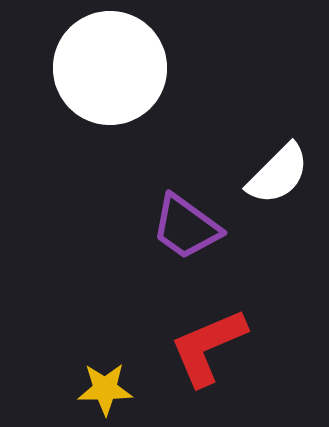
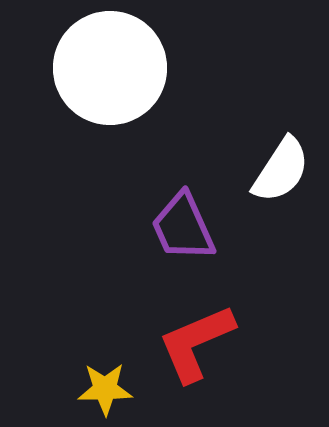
white semicircle: moved 3 px right, 4 px up; rotated 12 degrees counterclockwise
purple trapezoid: moved 3 px left; rotated 30 degrees clockwise
red L-shape: moved 12 px left, 4 px up
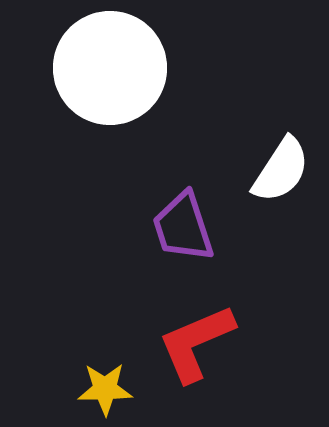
purple trapezoid: rotated 6 degrees clockwise
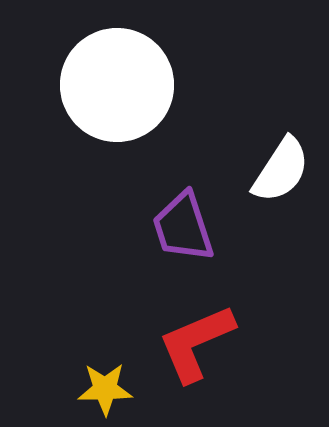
white circle: moved 7 px right, 17 px down
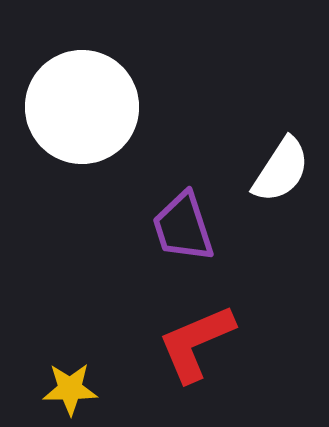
white circle: moved 35 px left, 22 px down
yellow star: moved 35 px left
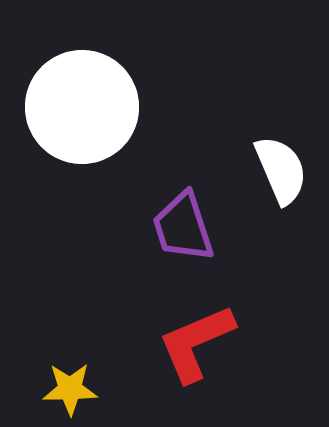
white semicircle: rotated 56 degrees counterclockwise
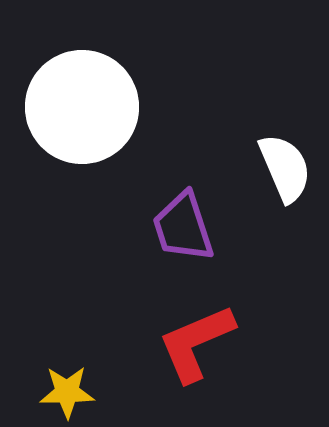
white semicircle: moved 4 px right, 2 px up
yellow star: moved 3 px left, 3 px down
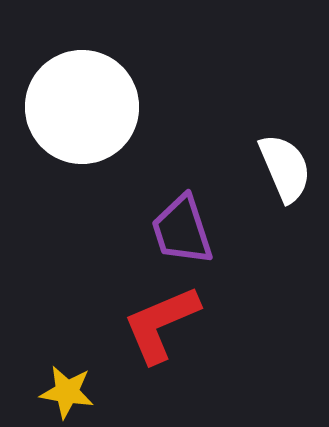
purple trapezoid: moved 1 px left, 3 px down
red L-shape: moved 35 px left, 19 px up
yellow star: rotated 10 degrees clockwise
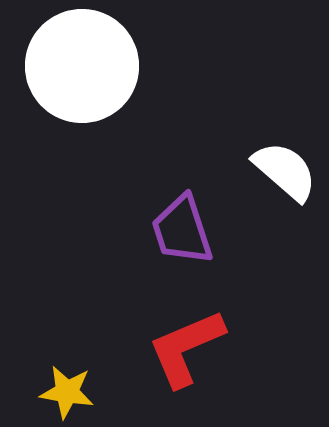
white circle: moved 41 px up
white semicircle: moved 3 px down; rotated 26 degrees counterclockwise
red L-shape: moved 25 px right, 24 px down
